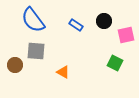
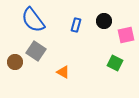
blue rectangle: rotated 72 degrees clockwise
gray square: rotated 30 degrees clockwise
brown circle: moved 3 px up
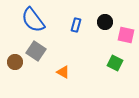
black circle: moved 1 px right, 1 px down
pink square: rotated 24 degrees clockwise
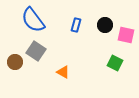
black circle: moved 3 px down
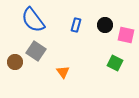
orange triangle: rotated 24 degrees clockwise
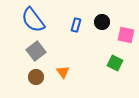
black circle: moved 3 px left, 3 px up
gray square: rotated 18 degrees clockwise
brown circle: moved 21 px right, 15 px down
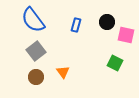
black circle: moved 5 px right
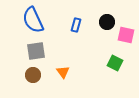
blue semicircle: rotated 12 degrees clockwise
gray square: rotated 30 degrees clockwise
brown circle: moved 3 px left, 2 px up
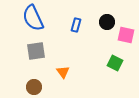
blue semicircle: moved 2 px up
brown circle: moved 1 px right, 12 px down
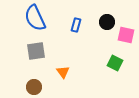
blue semicircle: moved 2 px right
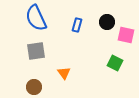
blue semicircle: moved 1 px right
blue rectangle: moved 1 px right
orange triangle: moved 1 px right, 1 px down
